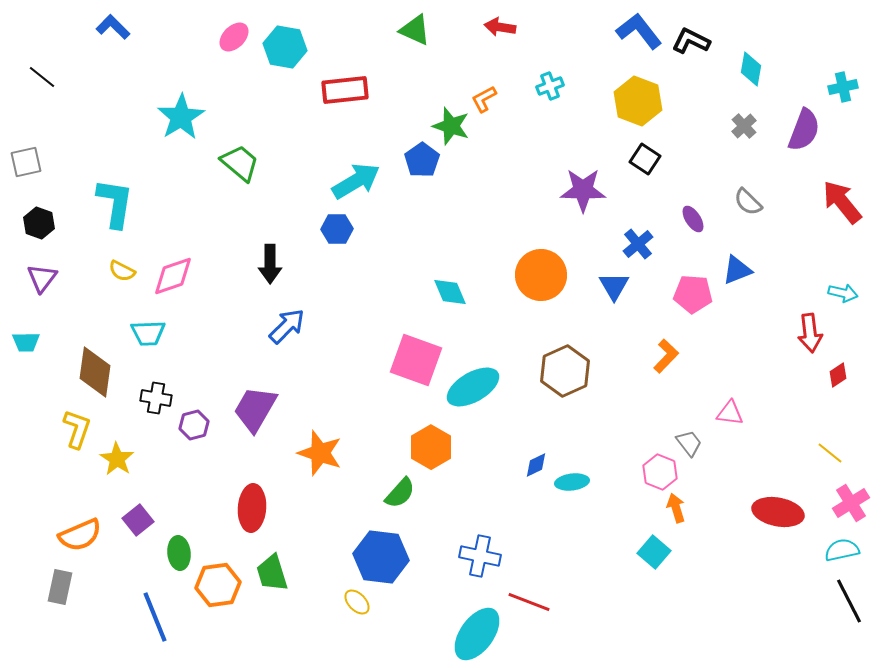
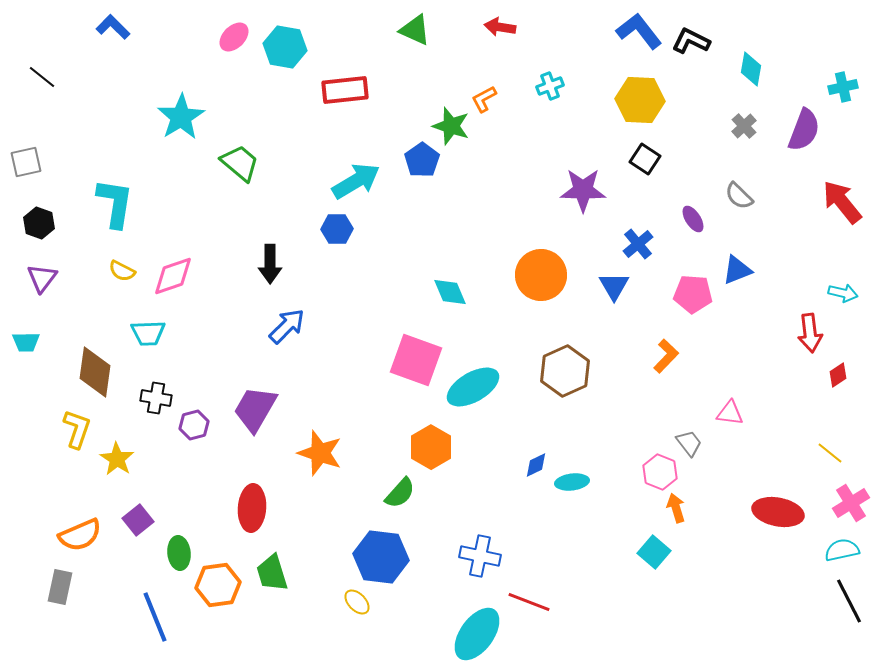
yellow hexagon at (638, 101): moved 2 px right, 1 px up; rotated 18 degrees counterclockwise
gray semicircle at (748, 202): moved 9 px left, 6 px up
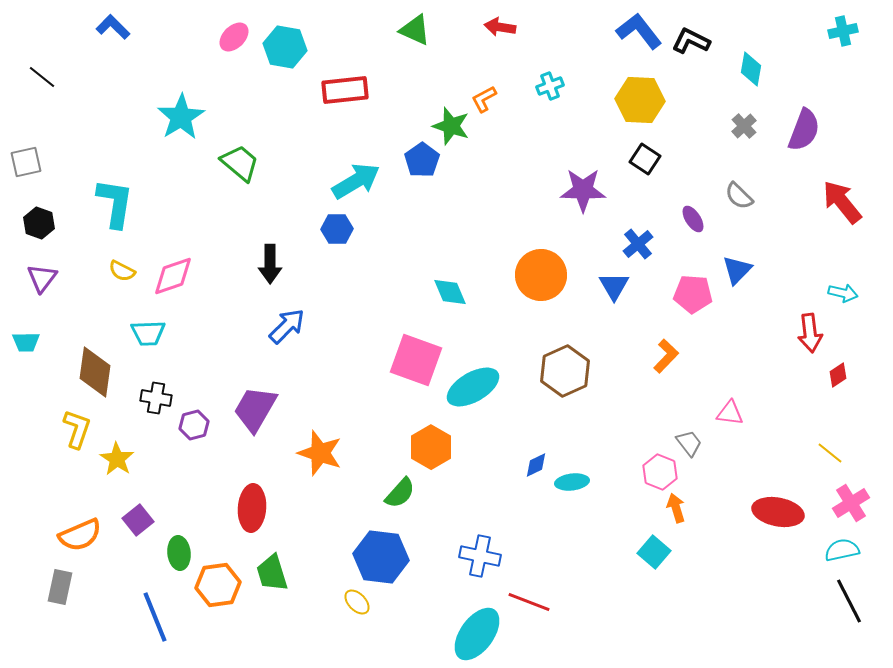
cyan cross at (843, 87): moved 56 px up
blue triangle at (737, 270): rotated 24 degrees counterclockwise
